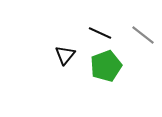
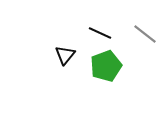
gray line: moved 2 px right, 1 px up
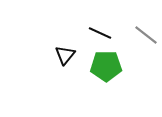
gray line: moved 1 px right, 1 px down
green pentagon: rotated 20 degrees clockwise
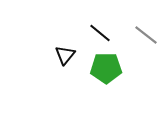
black line: rotated 15 degrees clockwise
green pentagon: moved 2 px down
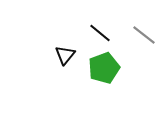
gray line: moved 2 px left
green pentagon: moved 2 px left; rotated 20 degrees counterclockwise
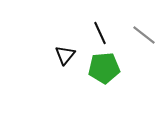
black line: rotated 25 degrees clockwise
green pentagon: rotated 16 degrees clockwise
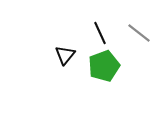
gray line: moved 5 px left, 2 px up
green pentagon: moved 2 px up; rotated 16 degrees counterclockwise
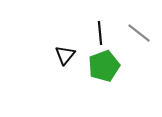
black line: rotated 20 degrees clockwise
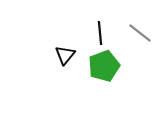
gray line: moved 1 px right
